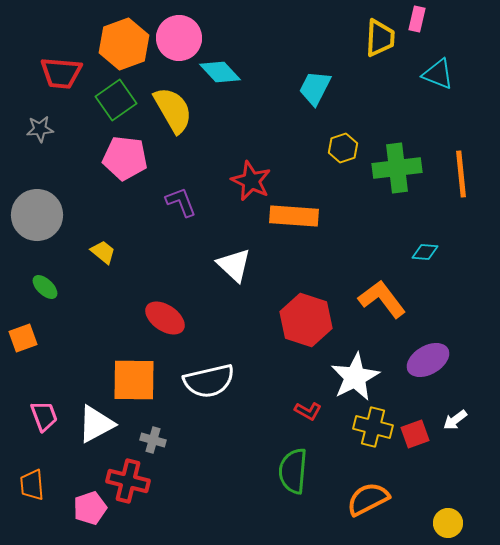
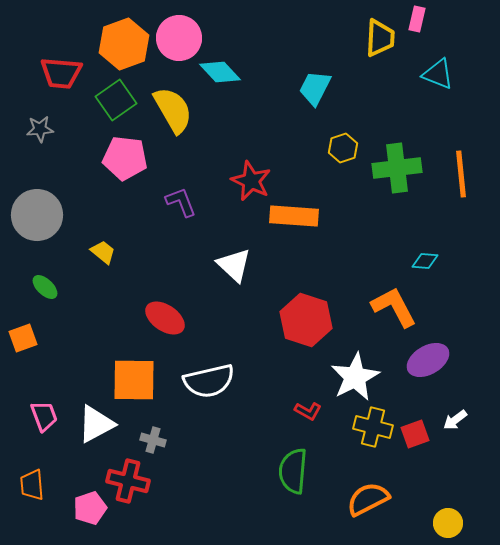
cyan diamond at (425, 252): moved 9 px down
orange L-shape at (382, 299): moved 12 px right, 8 px down; rotated 9 degrees clockwise
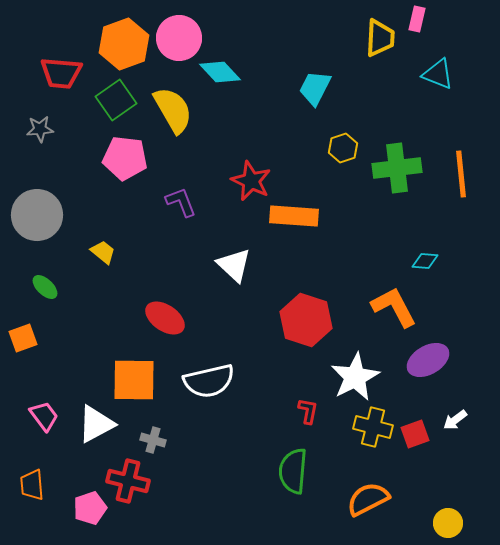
red L-shape at (308, 411): rotated 108 degrees counterclockwise
pink trapezoid at (44, 416): rotated 16 degrees counterclockwise
